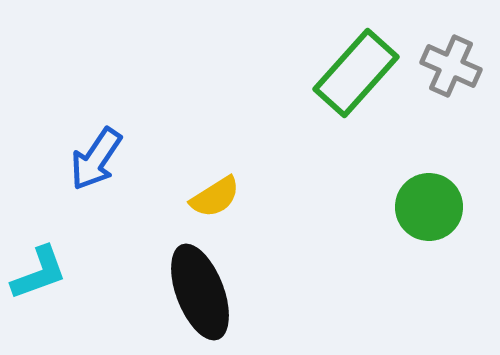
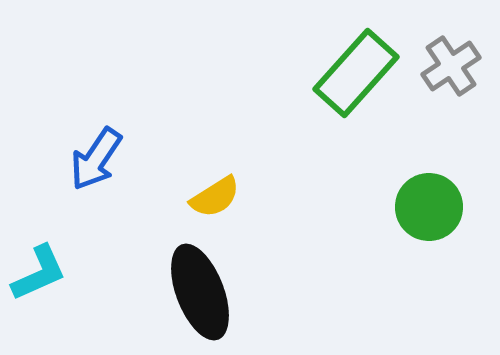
gray cross: rotated 32 degrees clockwise
cyan L-shape: rotated 4 degrees counterclockwise
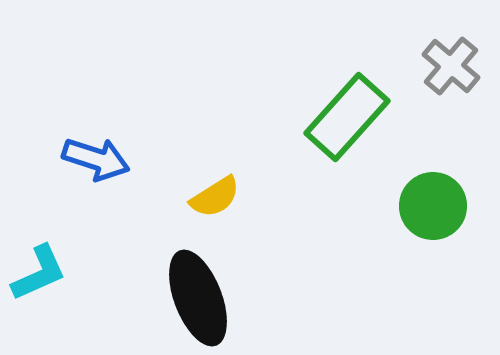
gray cross: rotated 16 degrees counterclockwise
green rectangle: moved 9 px left, 44 px down
blue arrow: rotated 106 degrees counterclockwise
green circle: moved 4 px right, 1 px up
black ellipse: moved 2 px left, 6 px down
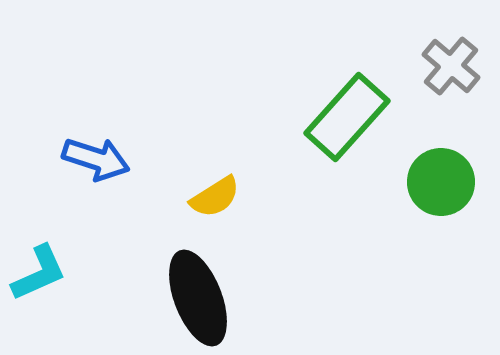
green circle: moved 8 px right, 24 px up
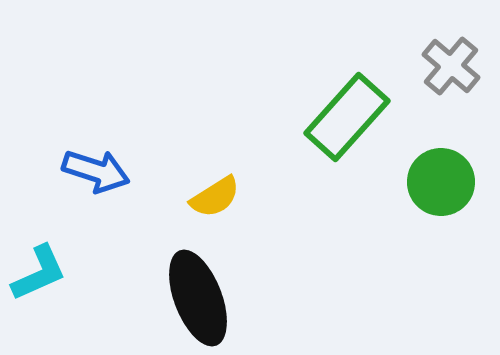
blue arrow: moved 12 px down
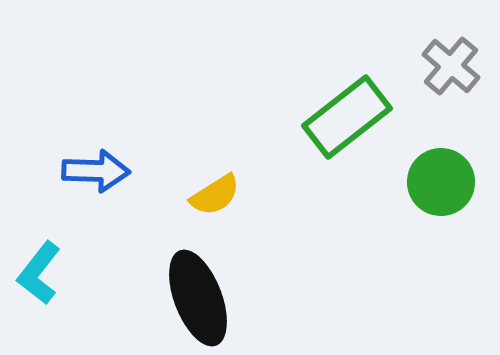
green rectangle: rotated 10 degrees clockwise
blue arrow: rotated 16 degrees counterclockwise
yellow semicircle: moved 2 px up
cyan L-shape: rotated 152 degrees clockwise
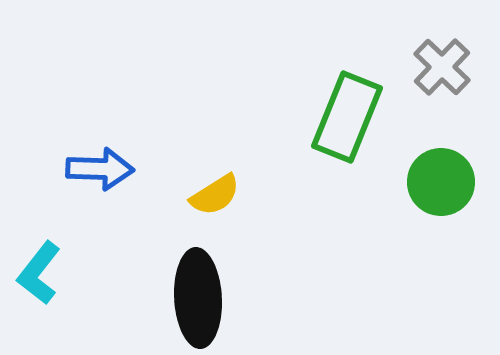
gray cross: moved 9 px left, 1 px down; rotated 4 degrees clockwise
green rectangle: rotated 30 degrees counterclockwise
blue arrow: moved 4 px right, 2 px up
black ellipse: rotated 18 degrees clockwise
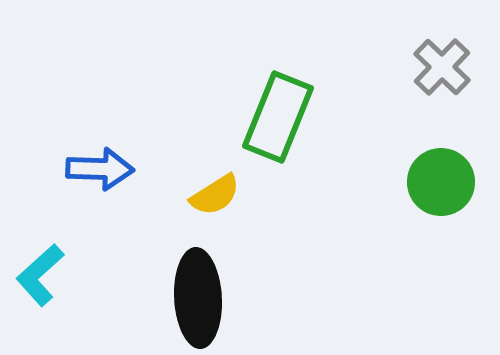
green rectangle: moved 69 px left
cyan L-shape: moved 1 px right, 2 px down; rotated 10 degrees clockwise
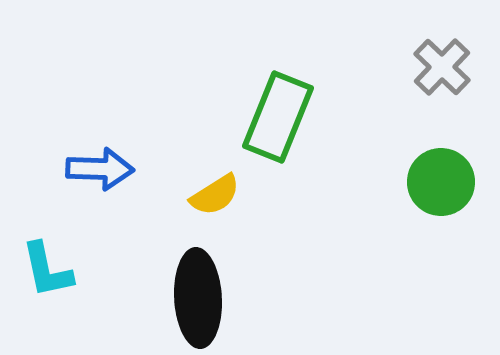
cyan L-shape: moved 7 px right, 5 px up; rotated 60 degrees counterclockwise
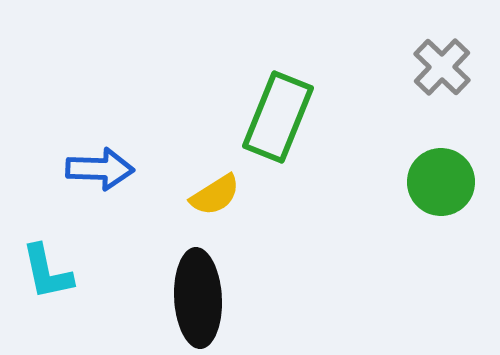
cyan L-shape: moved 2 px down
